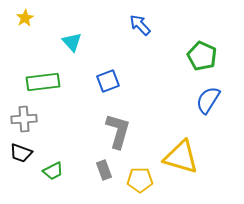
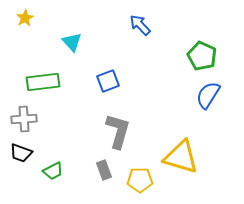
blue semicircle: moved 5 px up
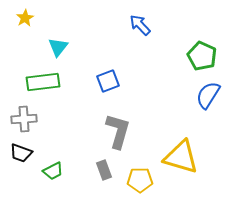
cyan triangle: moved 14 px left, 5 px down; rotated 20 degrees clockwise
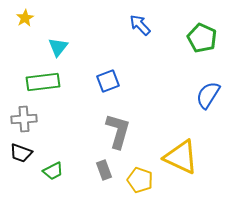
green pentagon: moved 18 px up
yellow triangle: rotated 9 degrees clockwise
yellow pentagon: rotated 20 degrees clockwise
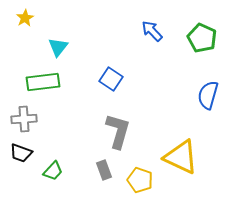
blue arrow: moved 12 px right, 6 px down
blue square: moved 3 px right, 2 px up; rotated 35 degrees counterclockwise
blue semicircle: rotated 16 degrees counterclockwise
green trapezoid: rotated 20 degrees counterclockwise
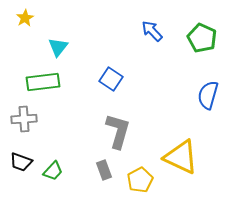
black trapezoid: moved 9 px down
yellow pentagon: rotated 25 degrees clockwise
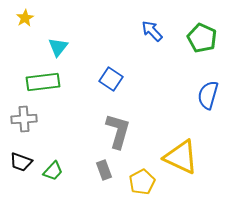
yellow pentagon: moved 2 px right, 2 px down
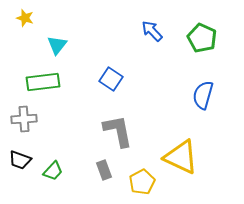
yellow star: rotated 24 degrees counterclockwise
cyan triangle: moved 1 px left, 2 px up
blue semicircle: moved 5 px left
gray L-shape: rotated 27 degrees counterclockwise
black trapezoid: moved 1 px left, 2 px up
